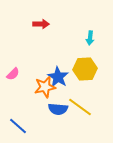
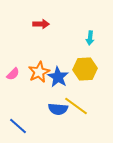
orange star: moved 6 px left, 15 px up; rotated 15 degrees counterclockwise
yellow line: moved 4 px left, 1 px up
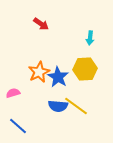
red arrow: rotated 35 degrees clockwise
pink semicircle: moved 19 px down; rotated 152 degrees counterclockwise
blue semicircle: moved 3 px up
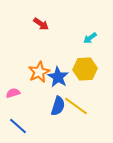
cyan arrow: rotated 48 degrees clockwise
blue semicircle: rotated 78 degrees counterclockwise
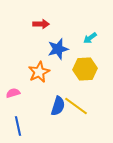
red arrow: rotated 35 degrees counterclockwise
blue star: moved 28 px up; rotated 25 degrees clockwise
blue line: rotated 36 degrees clockwise
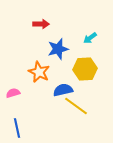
orange star: rotated 20 degrees counterclockwise
blue semicircle: moved 5 px right, 16 px up; rotated 120 degrees counterclockwise
blue line: moved 1 px left, 2 px down
